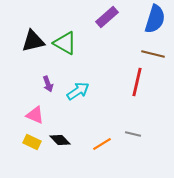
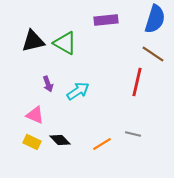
purple rectangle: moved 1 px left, 3 px down; rotated 35 degrees clockwise
brown line: rotated 20 degrees clockwise
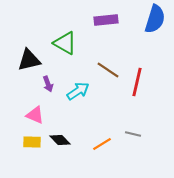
black triangle: moved 4 px left, 19 px down
brown line: moved 45 px left, 16 px down
yellow rectangle: rotated 24 degrees counterclockwise
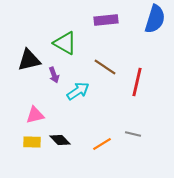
brown line: moved 3 px left, 3 px up
purple arrow: moved 6 px right, 9 px up
pink triangle: rotated 36 degrees counterclockwise
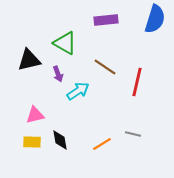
purple arrow: moved 4 px right, 1 px up
black diamond: rotated 35 degrees clockwise
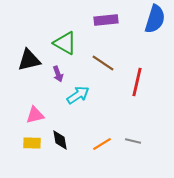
brown line: moved 2 px left, 4 px up
cyan arrow: moved 4 px down
gray line: moved 7 px down
yellow rectangle: moved 1 px down
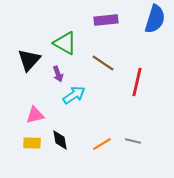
black triangle: rotated 35 degrees counterclockwise
cyan arrow: moved 4 px left
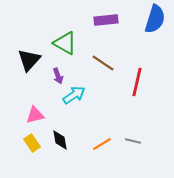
purple arrow: moved 2 px down
yellow rectangle: rotated 54 degrees clockwise
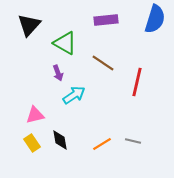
black triangle: moved 35 px up
purple arrow: moved 3 px up
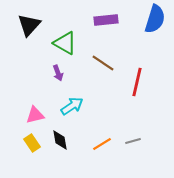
cyan arrow: moved 2 px left, 11 px down
gray line: rotated 28 degrees counterclockwise
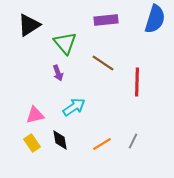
black triangle: rotated 15 degrees clockwise
green triangle: rotated 20 degrees clockwise
red line: rotated 12 degrees counterclockwise
cyan arrow: moved 2 px right, 1 px down
gray line: rotated 49 degrees counterclockwise
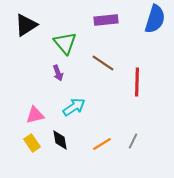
black triangle: moved 3 px left
